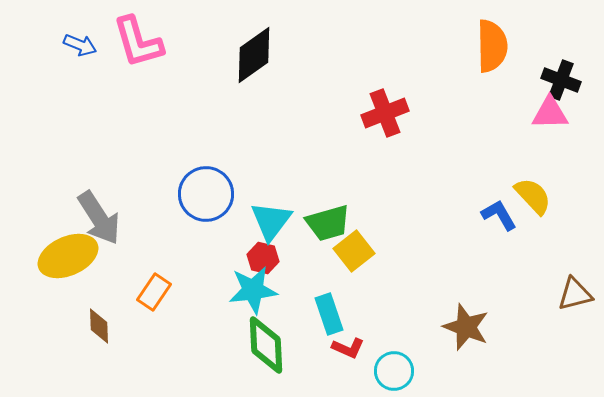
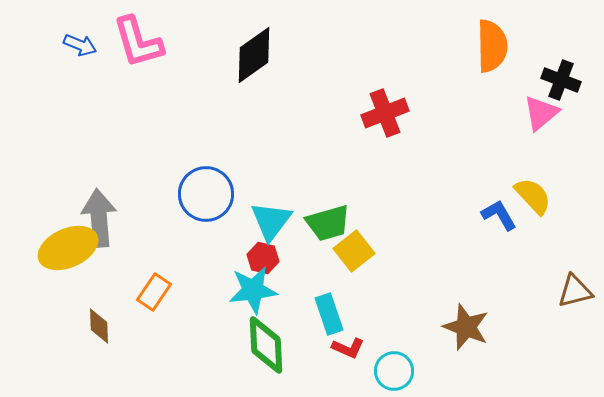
pink triangle: moved 9 px left; rotated 39 degrees counterclockwise
gray arrow: rotated 152 degrees counterclockwise
yellow ellipse: moved 8 px up
brown triangle: moved 3 px up
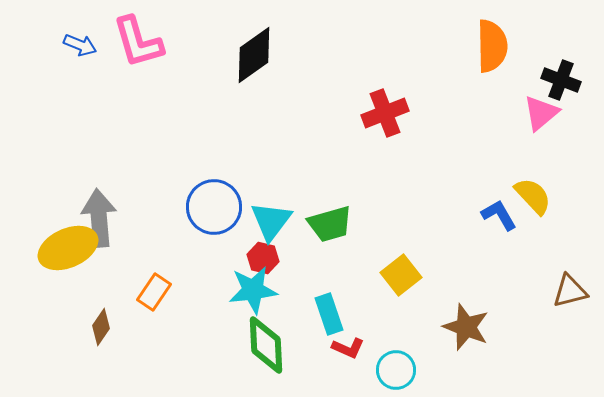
blue circle: moved 8 px right, 13 px down
green trapezoid: moved 2 px right, 1 px down
yellow square: moved 47 px right, 24 px down
brown triangle: moved 5 px left
brown diamond: moved 2 px right, 1 px down; rotated 36 degrees clockwise
cyan circle: moved 2 px right, 1 px up
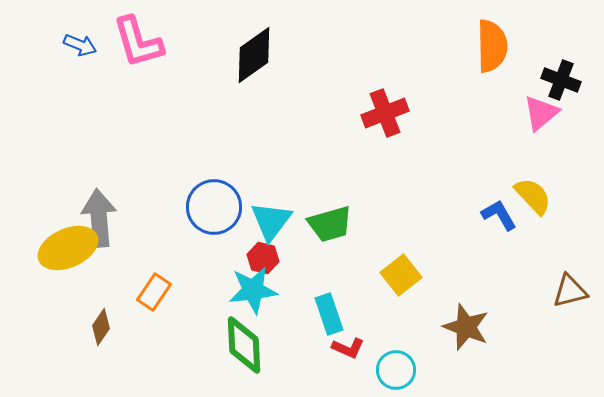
green diamond: moved 22 px left
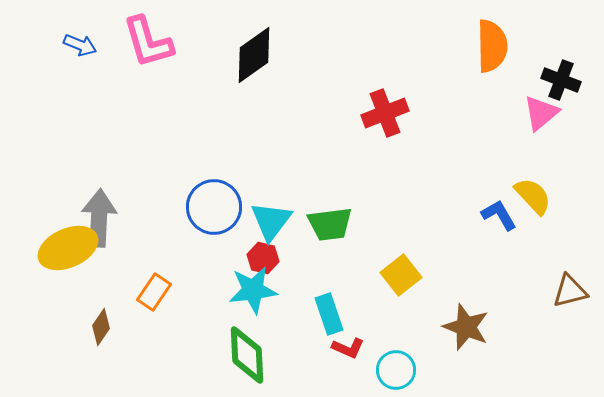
pink L-shape: moved 10 px right
gray arrow: rotated 8 degrees clockwise
green trapezoid: rotated 9 degrees clockwise
green diamond: moved 3 px right, 10 px down
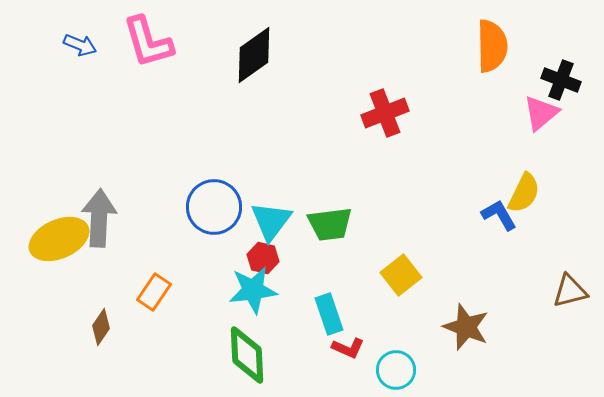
yellow semicircle: moved 9 px left, 3 px up; rotated 69 degrees clockwise
yellow ellipse: moved 9 px left, 9 px up
